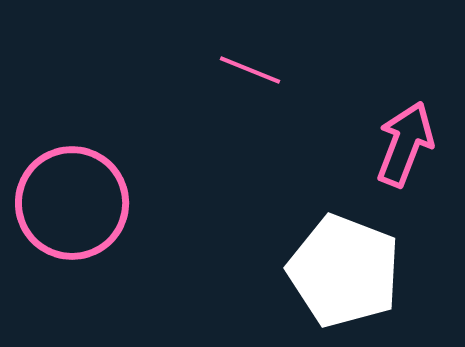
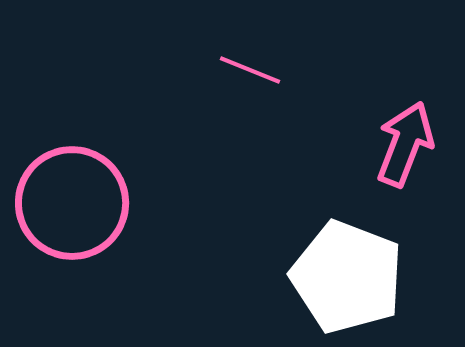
white pentagon: moved 3 px right, 6 px down
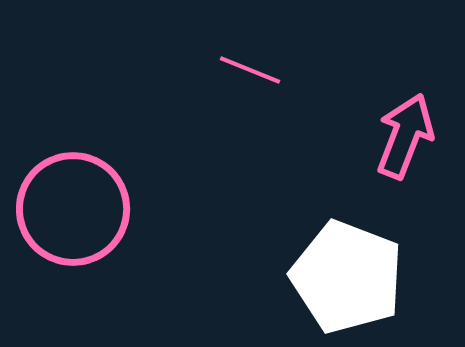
pink arrow: moved 8 px up
pink circle: moved 1 px right, 6 px down
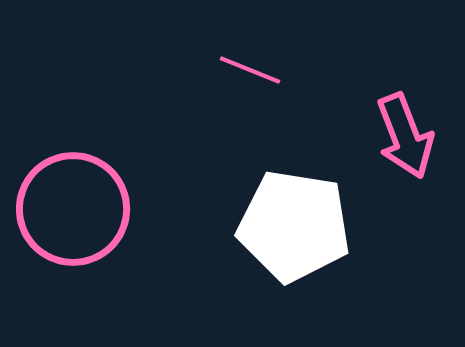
pink arrow: rotated 138 degrees clockwise
white pentagon: moved 53 px left, 51 px up; rotated 12 degrees counterclockwise
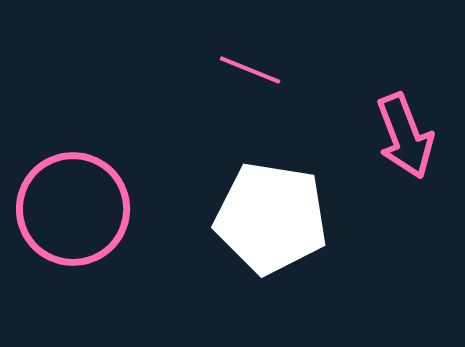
white pentagon: moved 23 px left, 8 px up
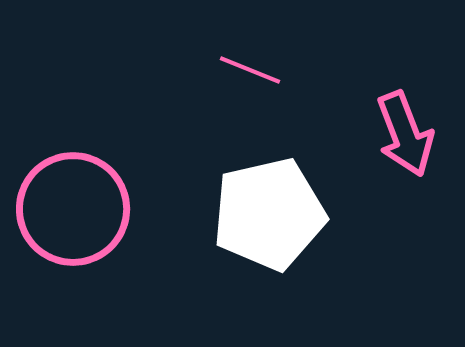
pink arrow: moved 2 px up
white pentagon: moved 2 px left, 4 px up; rotated 22 degrees counterclockwise
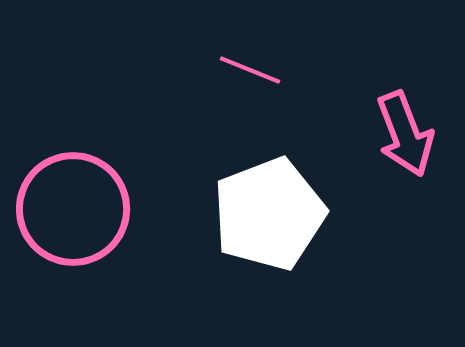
white pentagon: rotated 8 degrees counterclockwise
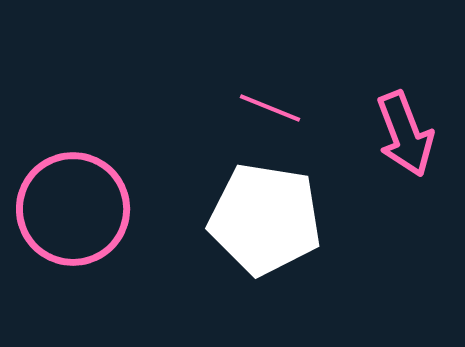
pink line: moved 20 px right, 38 px down
white pentagon: moved 4 px left, 5 px down; rotated 30 degrees clockwise
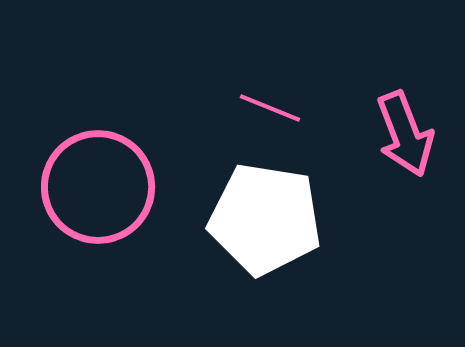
pink circle: moved 25 px right, 22 px up
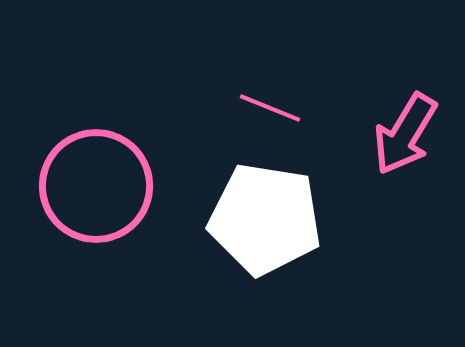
pink arrow: rotated 52 degrees clockwise
pink circle: moved 2 px left, 1 px up
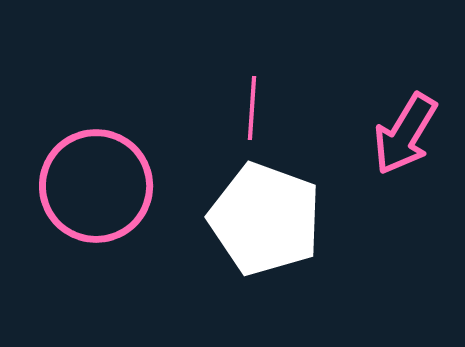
pink line: moved 18 px left; rotated 72 degrees clockwise
white pentagon: rotated 11 degrees clockwise
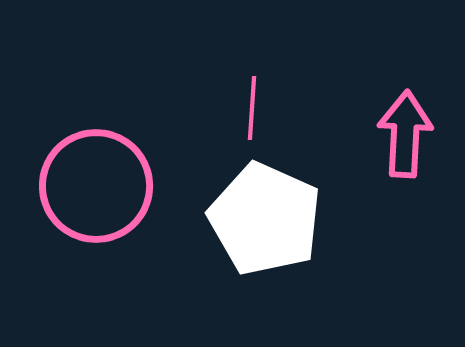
pink arrow: rotated 152 degrees clockwise
white pentagon: rotated 4 degrees clockwise
